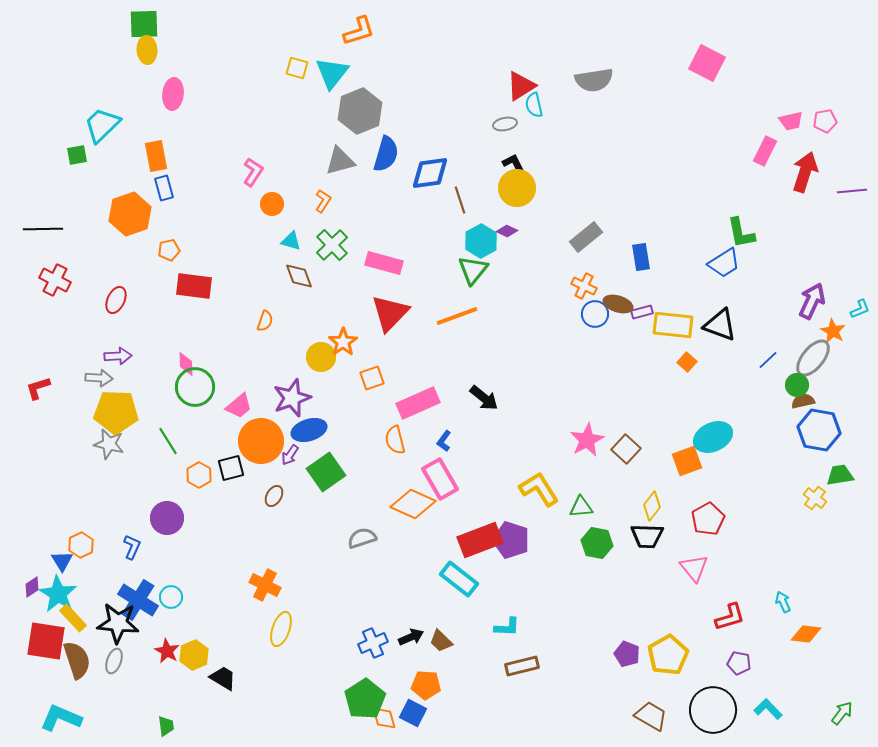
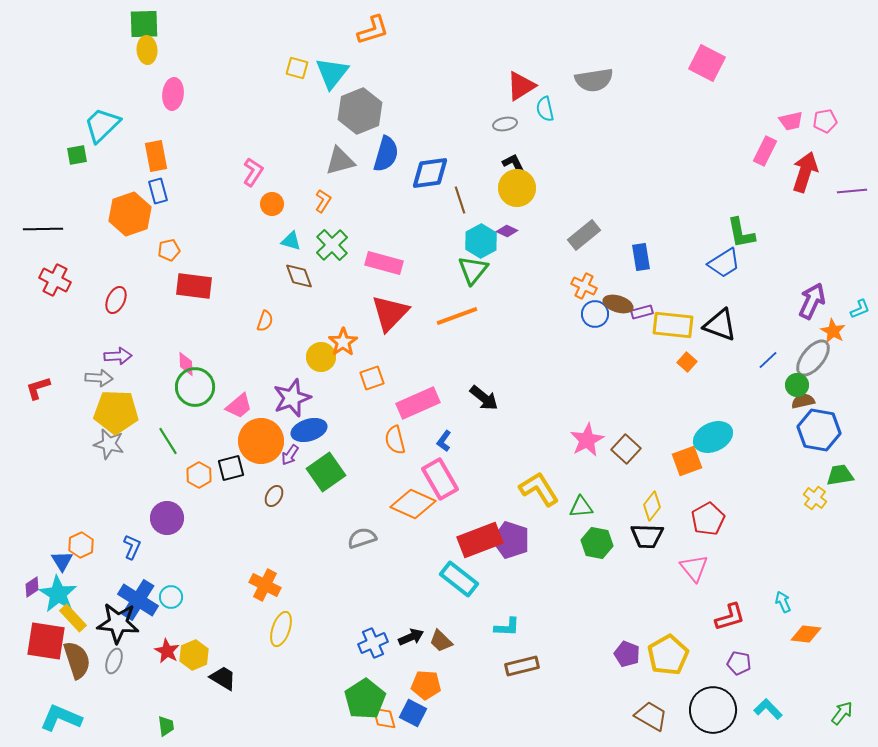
orange L-shape at (359, 31): moved 14 px right, 1 px up
cyan semicircle at (534, 105): moved 11 px right, 4 px down
blue rectangle at (164, 188): moved 6 px left, 3 px down
gray rectangle at (586, 237): moved 2 px left, 2 px up
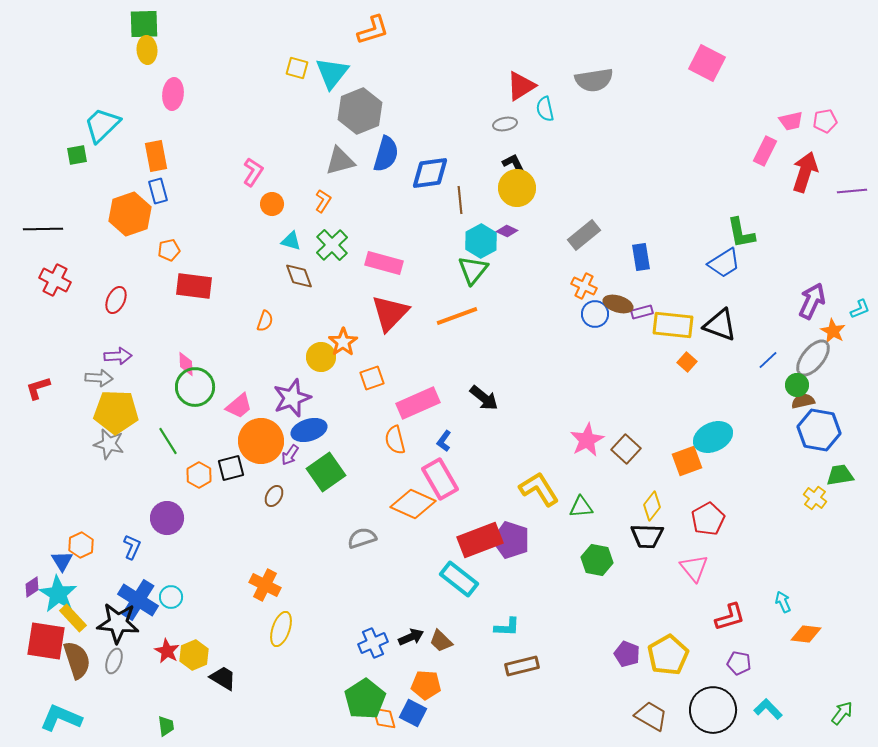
brown line at (460, 200): rotated 12 degrees clockwise
green hexagon at (597, 543): moved 17 px down
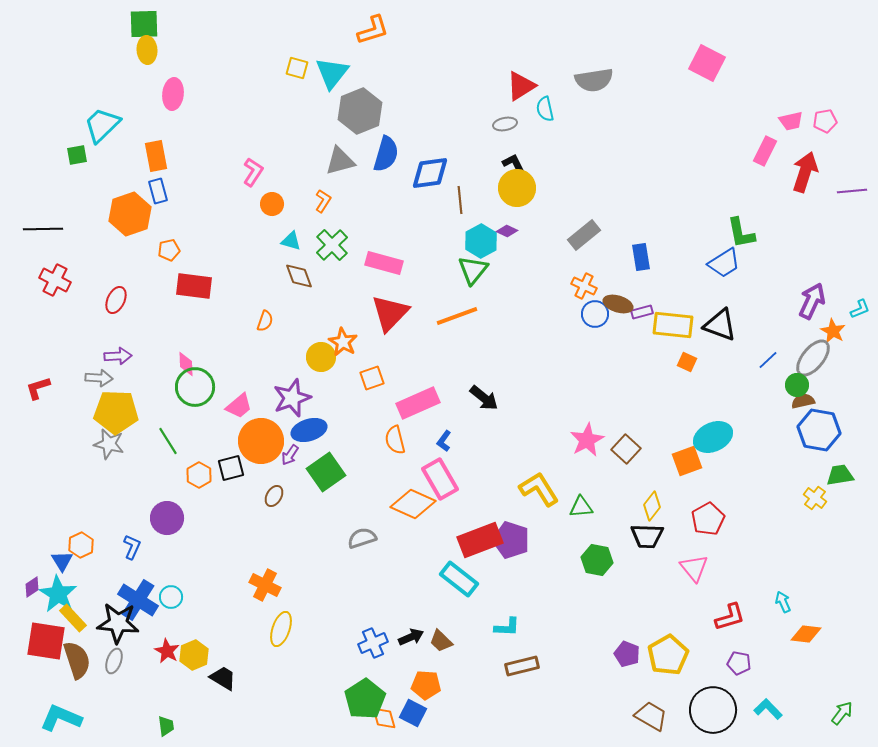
orange star at (343, 342): rotated 8 degrees counterclockwise
orange square at (687, 362): rotated 18 degrees counterclockwise
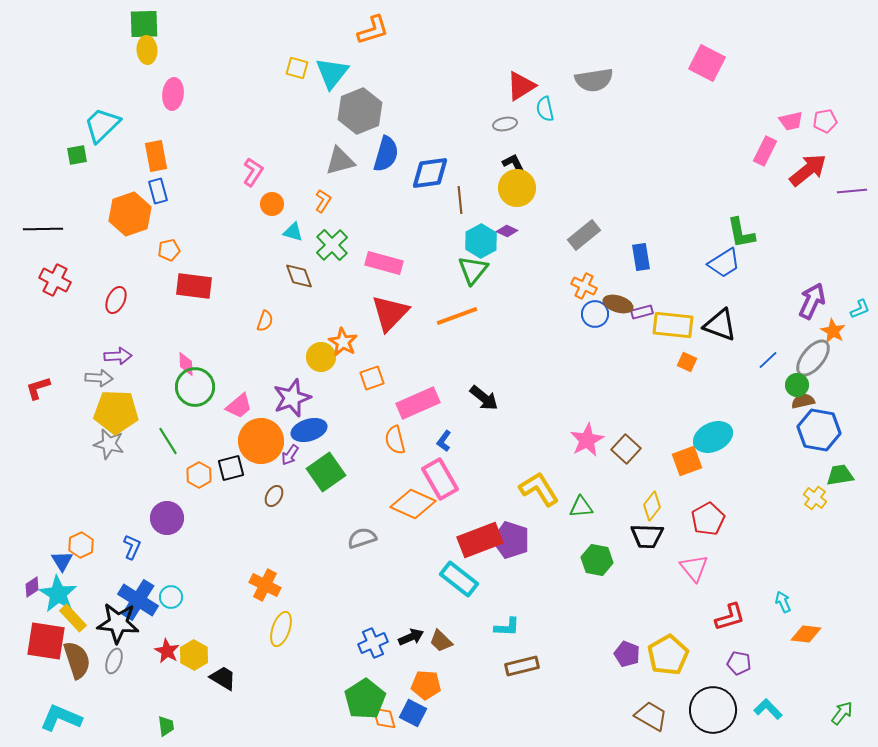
red arrow at (805, 172): moved 3 px right, 2 px up; rotated 33 degrees clockwise
cyan triangle at (291, 241): moved 2 px right, 9 px up
yellow hexagon at (194, 655): rotated 8 degrees counterclockwise
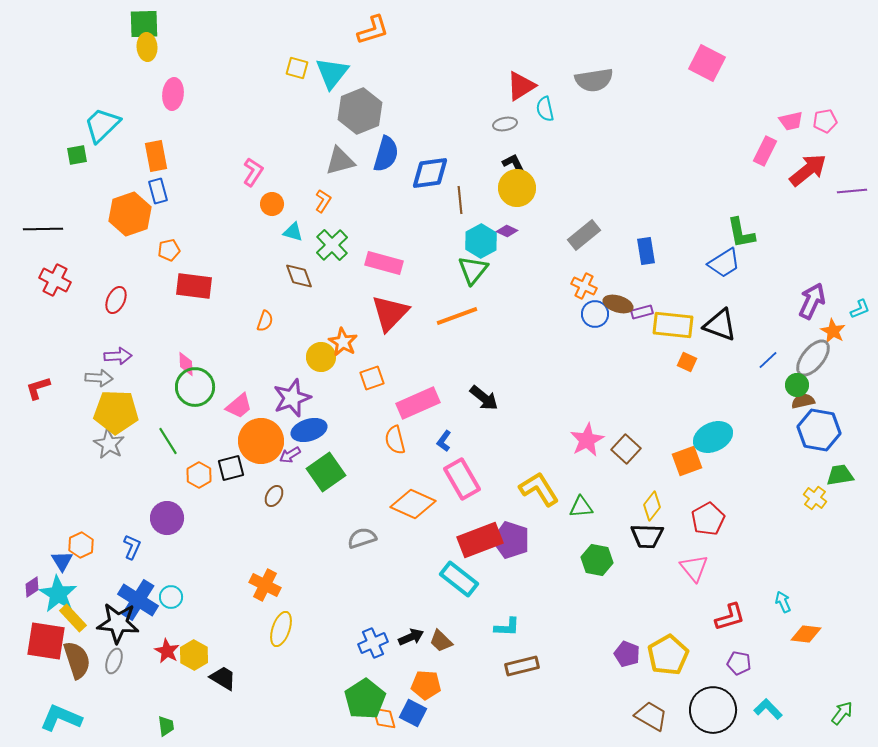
yellow ellipse at (147, 50): moved 3 px up
blue rectangle at (641, 257): moved 5 px right, 6 px up
gray star at (109, 444): rotated 16 degrees clockwise
purple arrow at (290, 455): rotated 25 degrees clockwise
pink rectangle at (440, 479): moved 22 px right
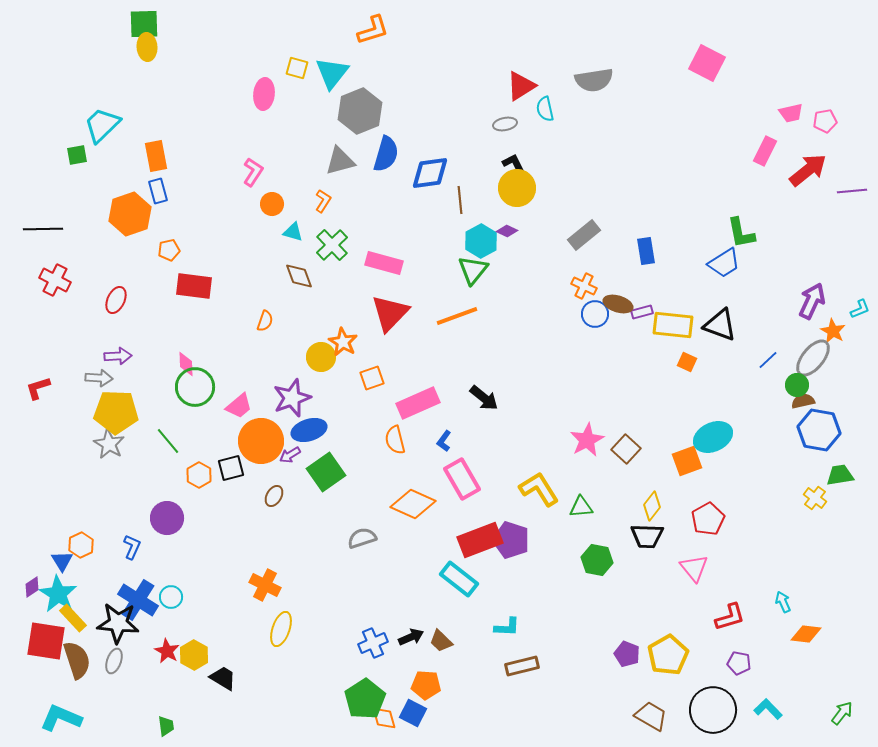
pink ellipse at (173, 94): moved 91 px right
pink trapezoid at (791, 121): moved 8 px up
green line at (168, 441): rotated 8 degrees counterclockwise
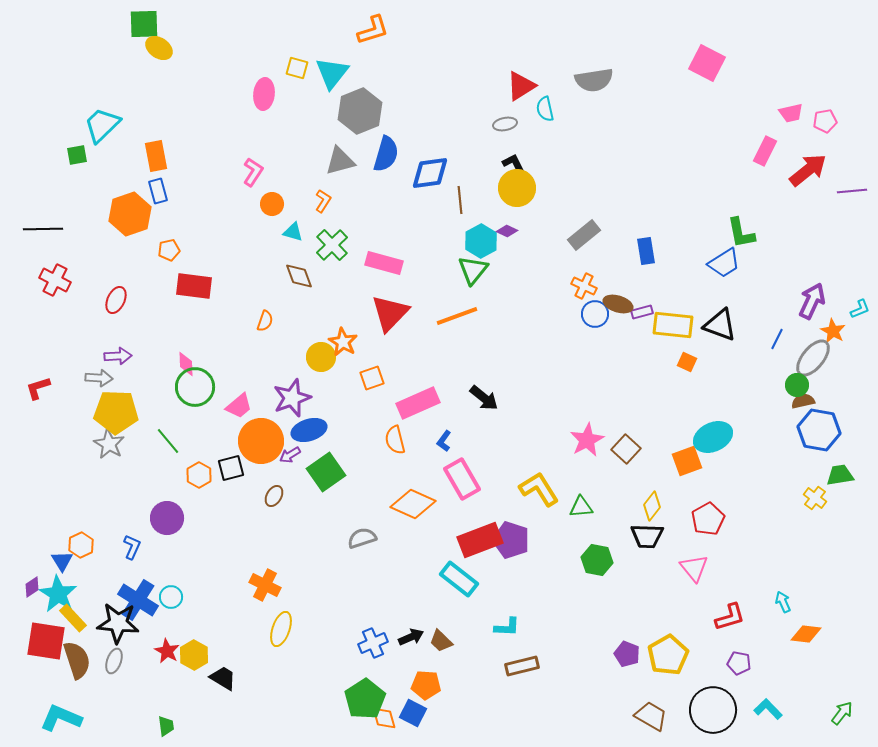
yellow ellipse at (147, 47): moved 12 px right, 1 px down; rotated 52 degrees counterclockwise
blue line at (768, 360): moved 9 px right, 21 px up; rotated 20 degrees counterclockwise
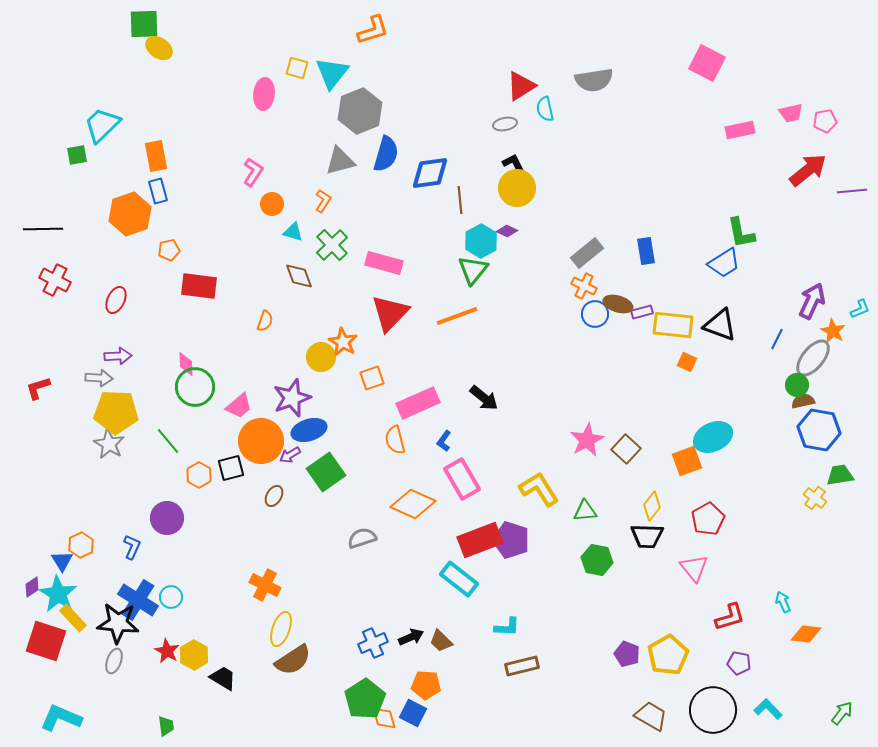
pink rectangle at (765, 151): moved 25 px left, 21 px up; rotated 52 degrees clockwise
gray rectangle at (584, 235): moved 3 px right, 18 px down
red rectangle at (194, 286): moved 5 px right
green triangle at (581, 507): moved 4 px right, 4 px down
red square at (46, 641): rotated 9 degrees clockwise
brown semicircle at (77, 660): moved 216 px right; rotated 75 degrees clockwise
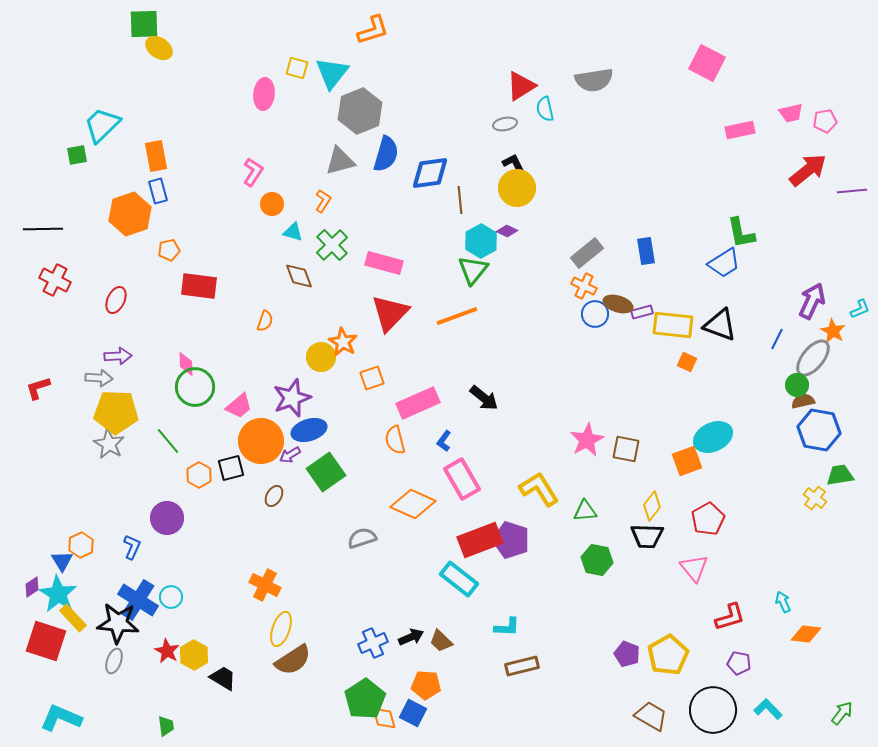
brown square at (626, 449): rotated 32 degrees counterclockwise
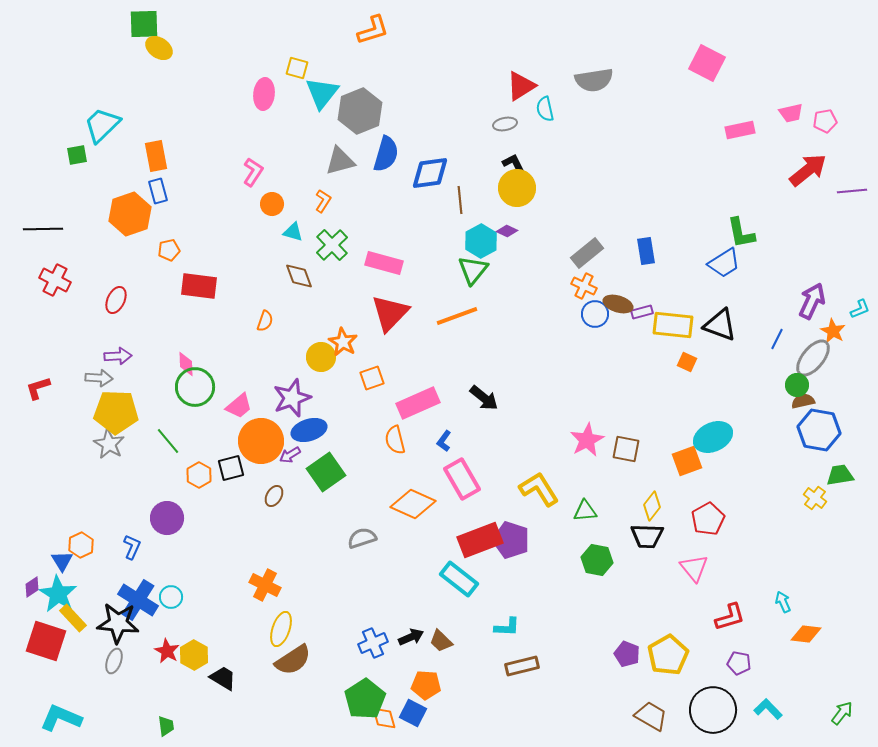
cyan triangle at (332, 73): moved 10 px left, 20 px down
